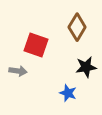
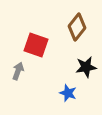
brown diamond: rotated 8 degrees clockwise
gray arrow: rotated 78 degrees counterclockwise
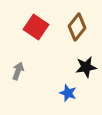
red square: moved 18 px up; rotated 15 degrees clockwise
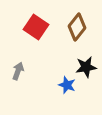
blue star: moved 1 px left, 8 px up
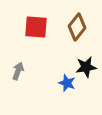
red square: rotated 30 degrees counterclockwise
blue star: moved 2 px up
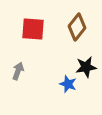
red square: moved 3 px left, 2 px down
blue star: moved 1 px right, 1 px down
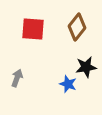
gray arrow: moved 1 px left, 7 px down
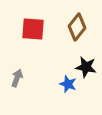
black star: rotated 20 degrees clockwise
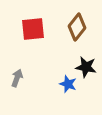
red square: rotated 10 degrees counterclockwise
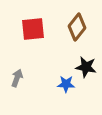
blue star: moved 2 px left; rotated 18 degrees counterclockwise
